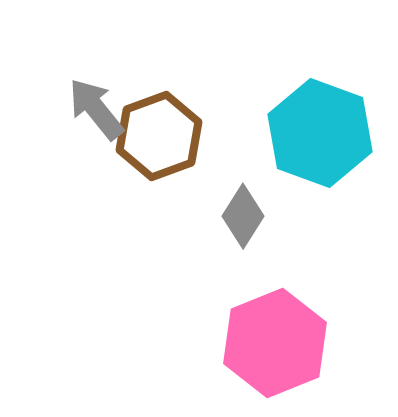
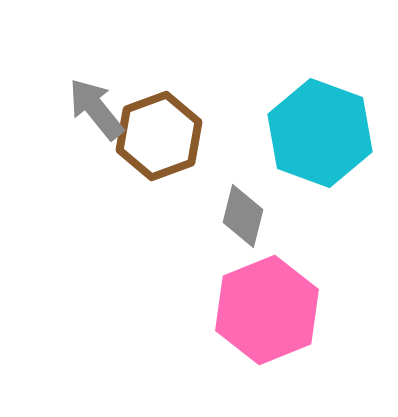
gray diamond: rotated 18 degrees counterclockwise
pink hexagon: moved 8 px left, 33 px up
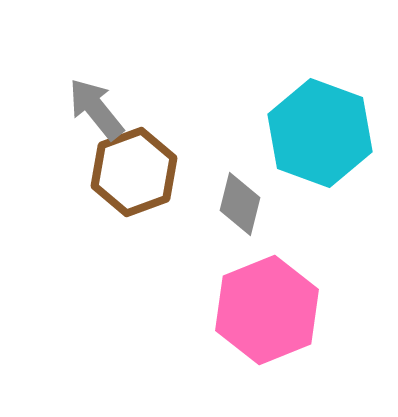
brown hexagon: moved 25 px left, 36 px down
gray diamond: moved 3 px left, 12 px up
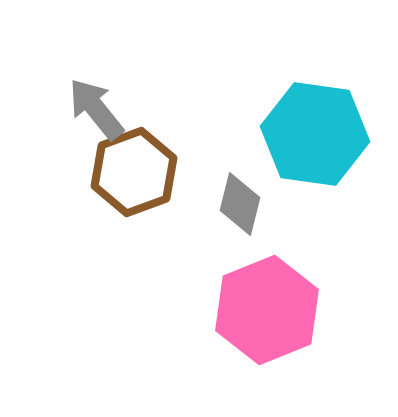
cyan hexagon: moved 5 px left, 1 px down; rotated 12 degrees counterclockwise
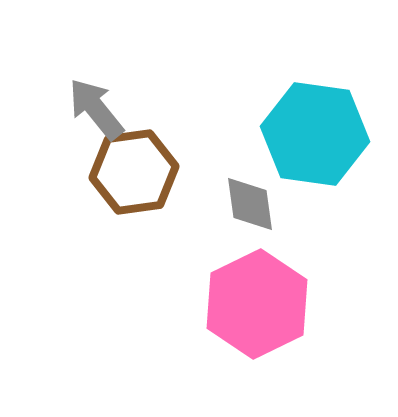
brown hexagon: rotated 12 degrees clockwise
gray diamond: moved 10 px right; rotated 22 degrees counterclockwise
pink hexagon: moved 10 px left, 6 px up; rotated 4 degrees counterclockwise
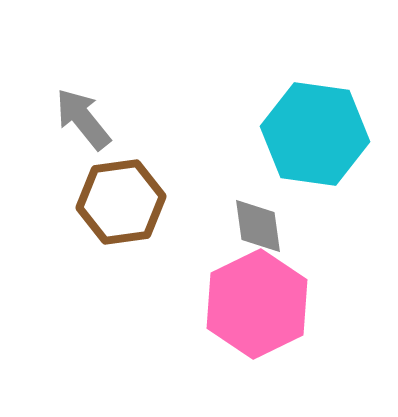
gray arrow: moved 13 px left, 10 px down
brown hexagon: moved 13 px left, 30 px down
gray diamond: moved 8 px right, 22 px down
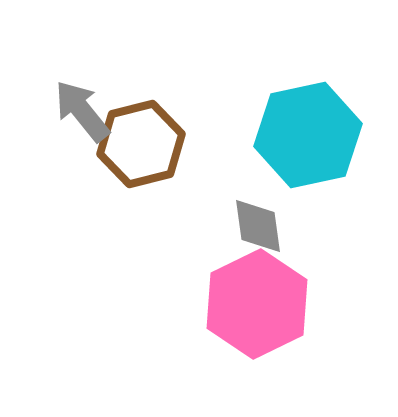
gray arrow: moved 1 px left, 8 px up
cyan hexagon: moved 7 px left, 1 px down; rotated 20 degrees counterclockwise
brown hexagon: moved 20 px right, 58 px up; rotated 6 degrees counterclockwise
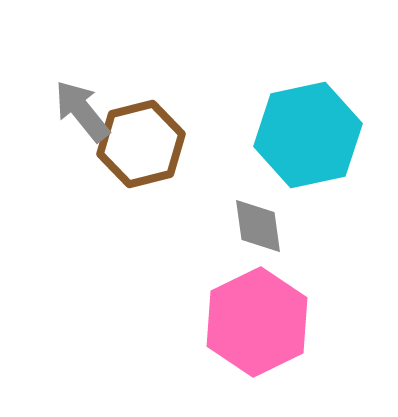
pink hexagon: moved 18 px down
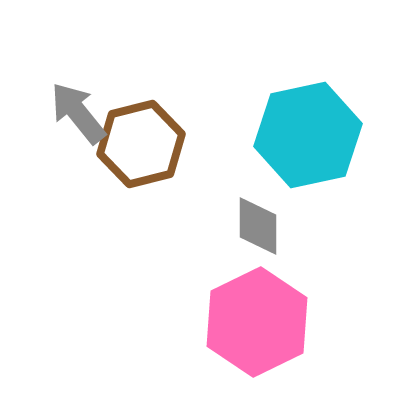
gray arrow: moved 4 px left, 2 px down
gray diamond: rotated 8 degrees clockwise
